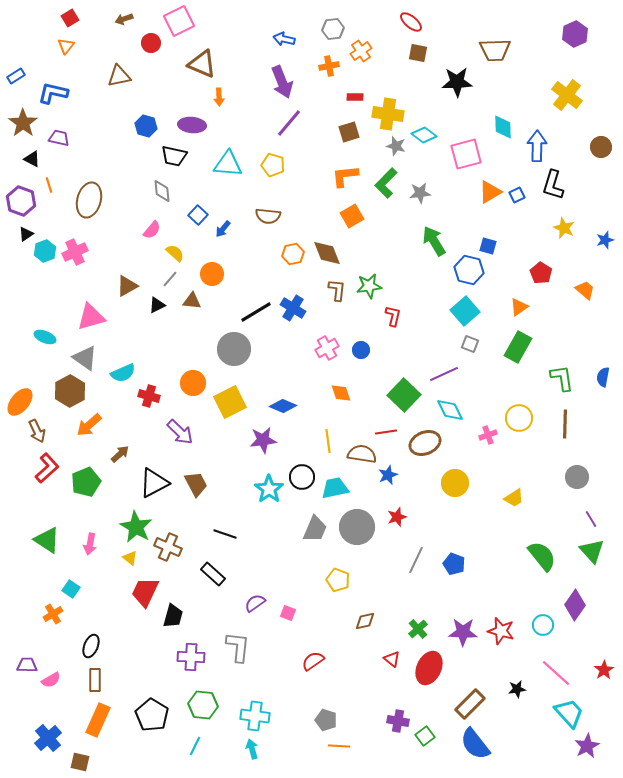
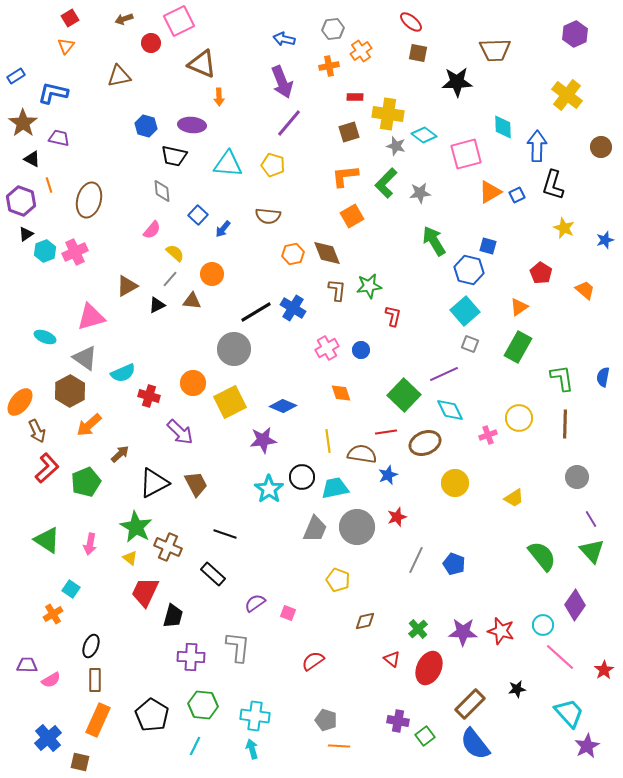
pink line at (556, 673): moved 4 px right, 16 px up
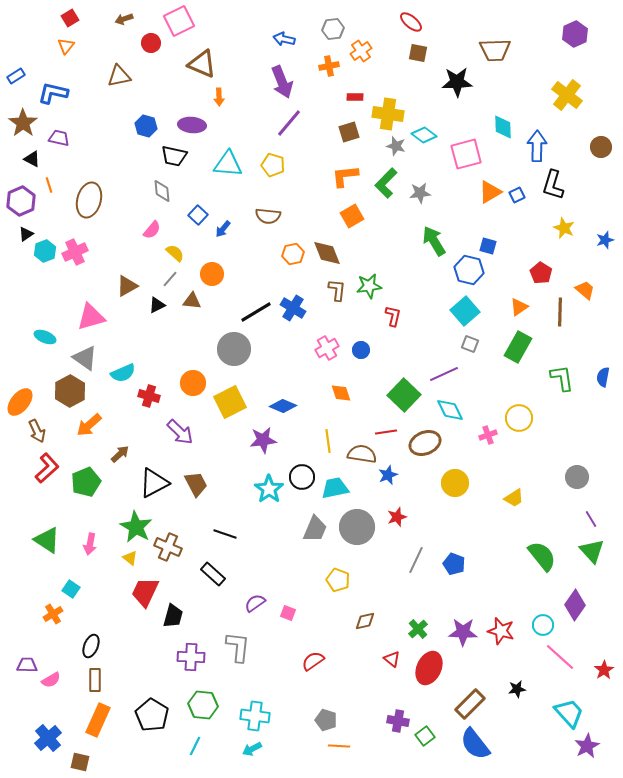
purple hexagon at (21, 201): rotated 16 degrees clockwise
brown line at (565, 424): moved 5 px left, 112 px up
cyan arrow at (252, 749): rotated 102 degrees counterclockwise
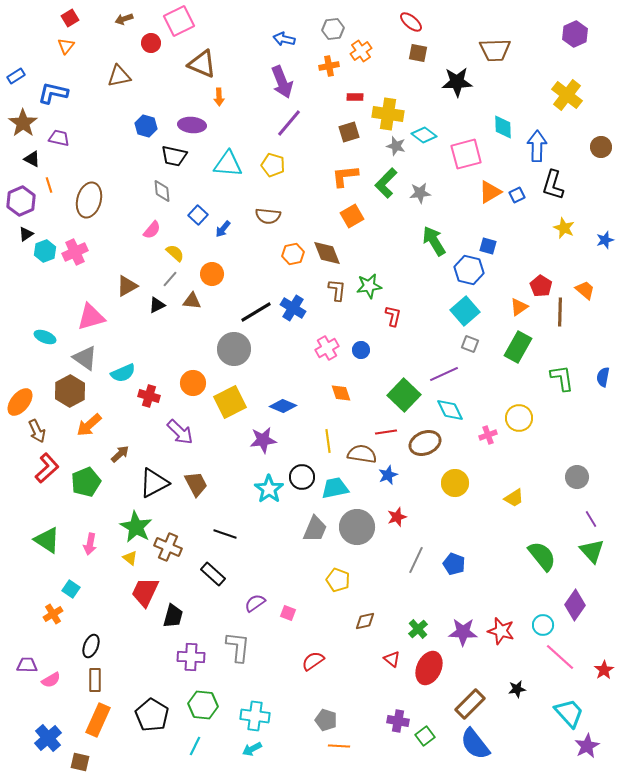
red pentagon at (541, 273): moved 13 px down
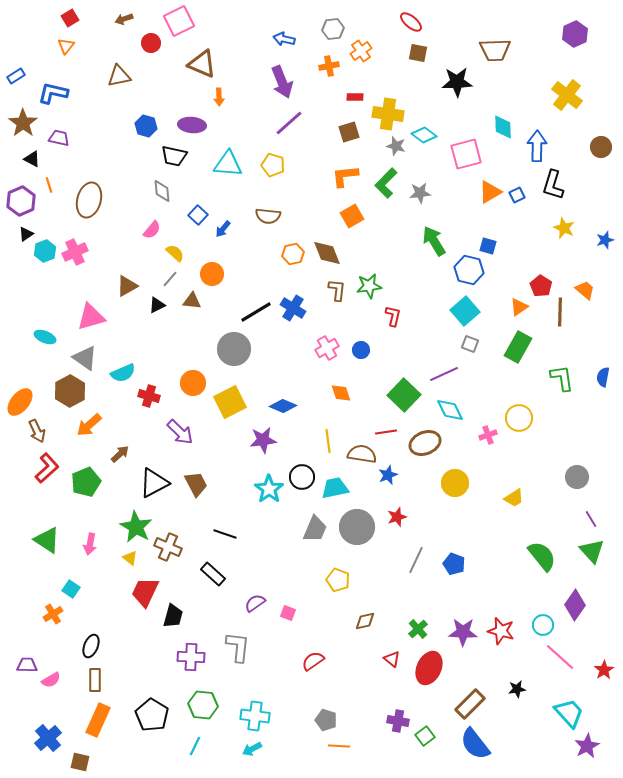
purple line at (289, 123): rotated 8 degrees clockwise
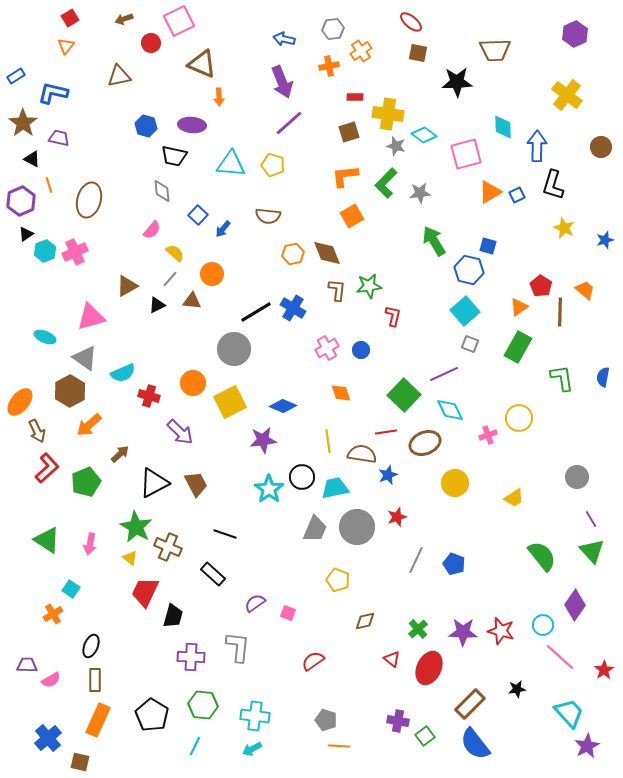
cyan triangle at (228, 164): moved 3 px right
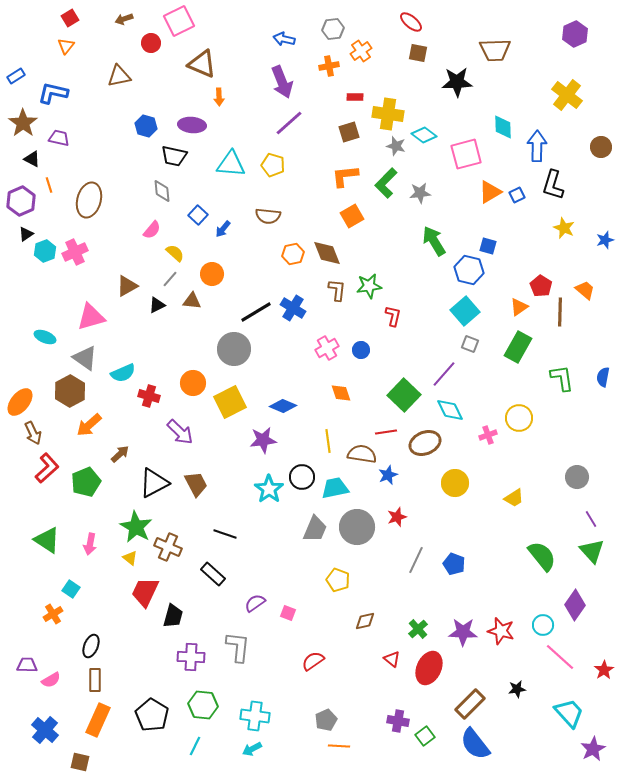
purple line at (444, 374): rotated 24 degrees counterclockwise
brown arrow at (37, 431): moved 4 px left, 2 px down
gray pentagon at (326, 720): rotated 30 degrees clockwise
blue cross at (48, 738): moved 3 px left, 8 px up; rotated 8 degrees counterclockwise
purple star at (587, 746): moved 6 px right, 3 px down
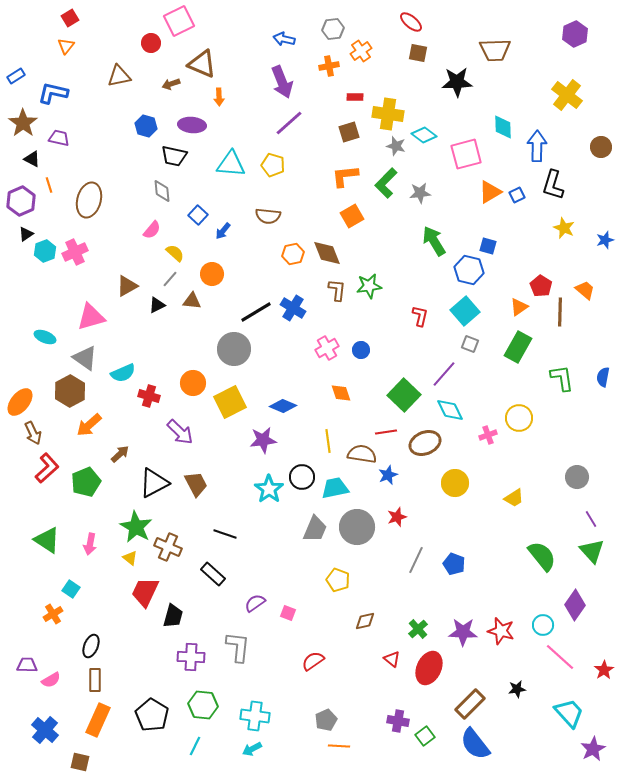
brown arrow at (124, 19): moved 47 px right, 65 px down
blue arrow at (223, 229): moved 2 px down
red L-shape at (393, 316): moved 27 px right
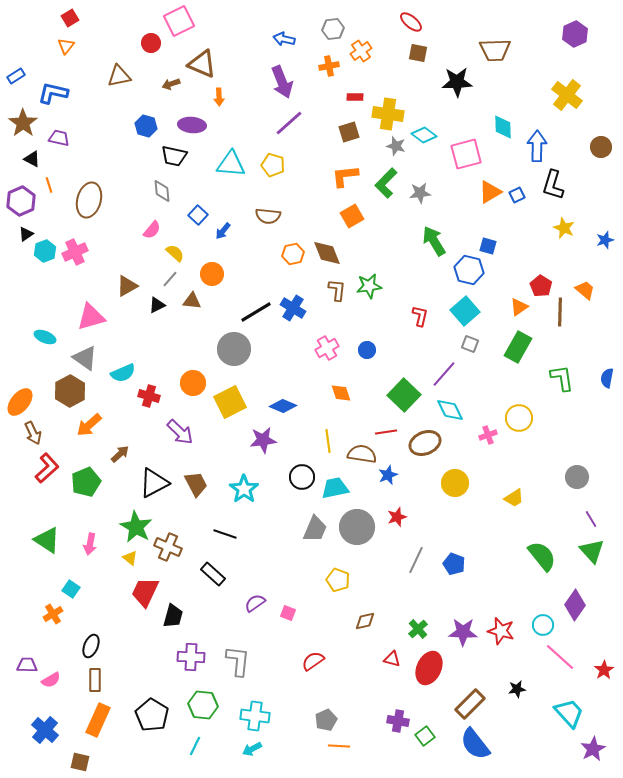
blue circle at (361, 350): moved 6 px right
blue semicircle at (603, 377): moved 4 px right, 1 px down
cyan star at (269, 489): moved 25 px left
gray L-shape at (238, 647): moved 14 px down
red triangle at (392, 659): rotated 24 degrees counterclockwise
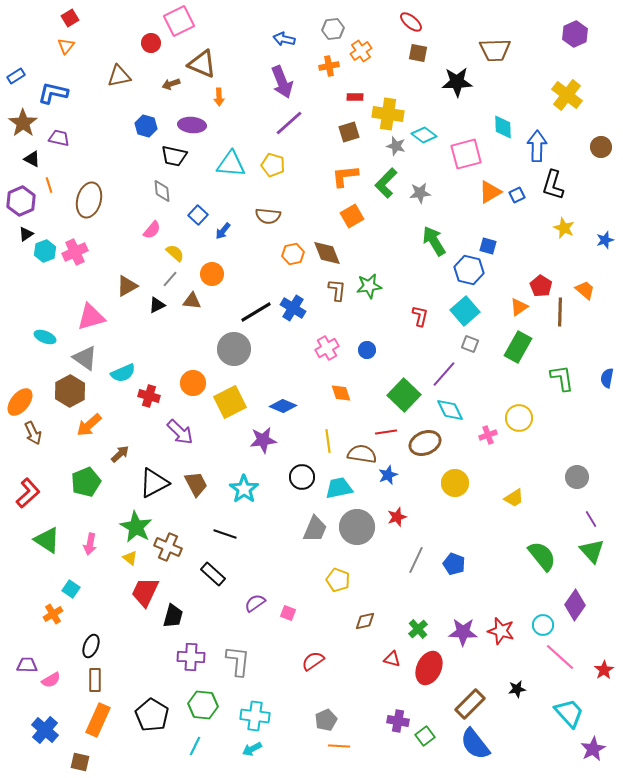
red L-shape at (47, 468): moved 19 px left, 25 px down
cyan trapezoid at (335, 488): moved 4 px right
